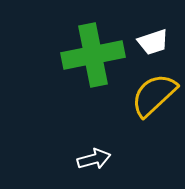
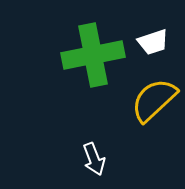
yellow semicircle: moved 5 px down
white arrow: rotated 84 degrees clockwise
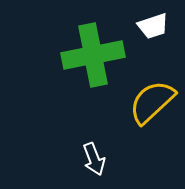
white trapezoid: moved 16 px up
yellow semicircle: moved 2 px left, 2 px down
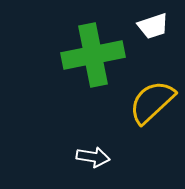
white arrow: moved 1 px left, 2 px up; rotated 60 degrees counterclockwise
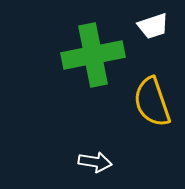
yellow semicircle: rotated 66 degrees counterclockwise
white arrow: moved 2 px right, 5 px down
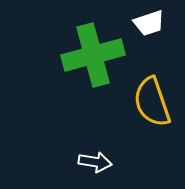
white trapezoid: moved 4 px left, 3 px up
green cross: rotated 4 degrees counterclockwise
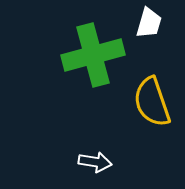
white trapezoid: rotated 56 degrees counterclockwise
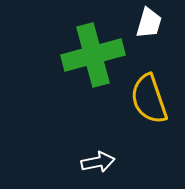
yellow semicircle: moved 3 px left, 3 px up
white arrow: moved 3 px right; rotated 20 degrees counterclockwise
